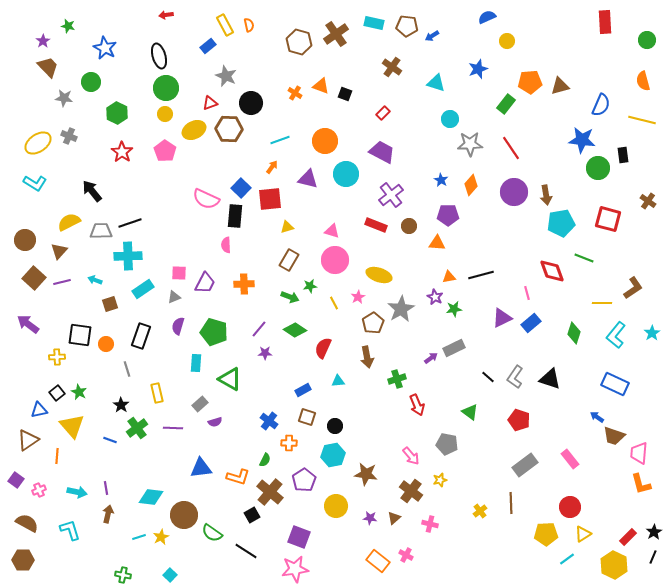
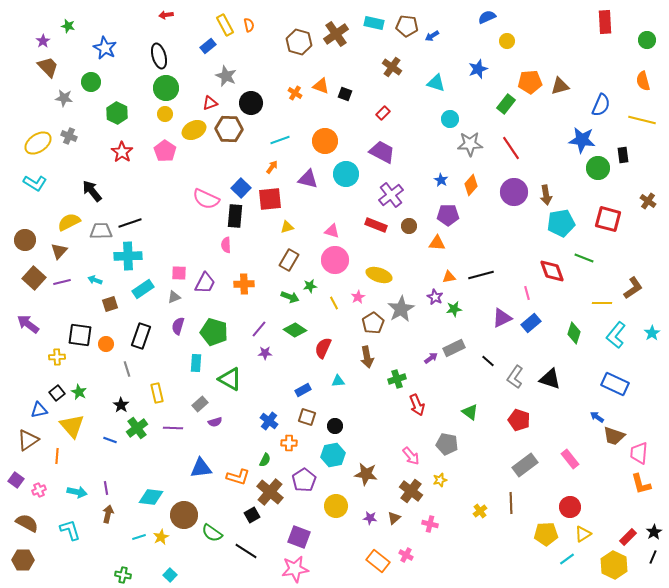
black line at (488, 377): moved 16 px up
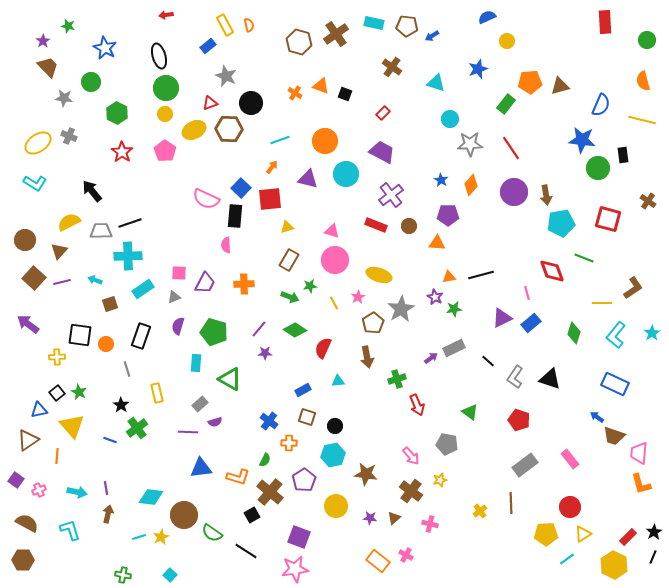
purple line at (173, 428): moved 15 px right, 4 px down
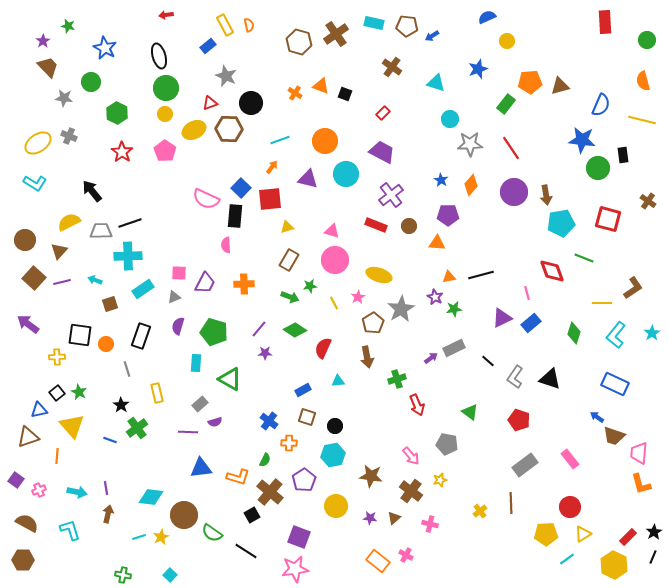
brown triangle at (28, 440): moved 3 px up; rotated 15 degrees clockwise
brown star at (366, 474): moved 5 px right, 2 px down
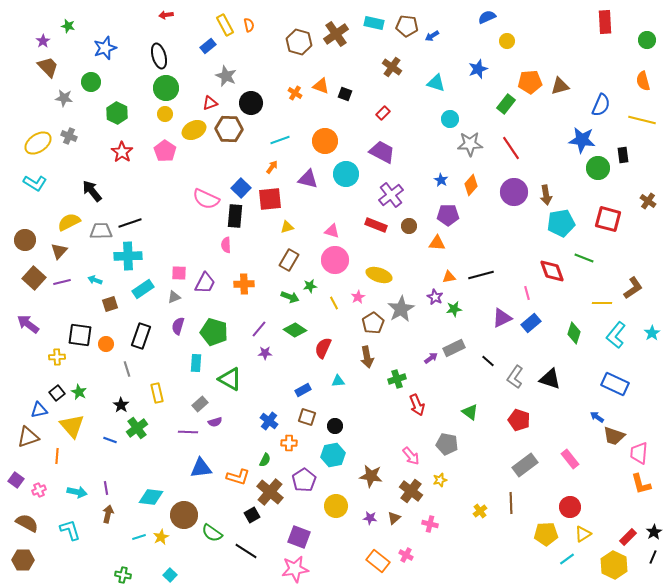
blue star at (105, 48): rotated 25 degrees clockwise
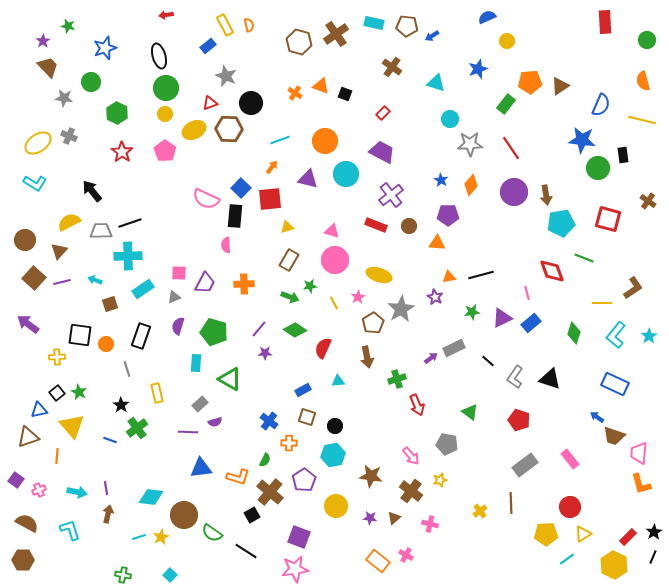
brown triangle at (560, 86): rotated 18 degrees counterclockwise
green star at (454, 309): moved 18 px right, 3 px down
cyan star at (652, 333): moved 3 px left, 3 px down
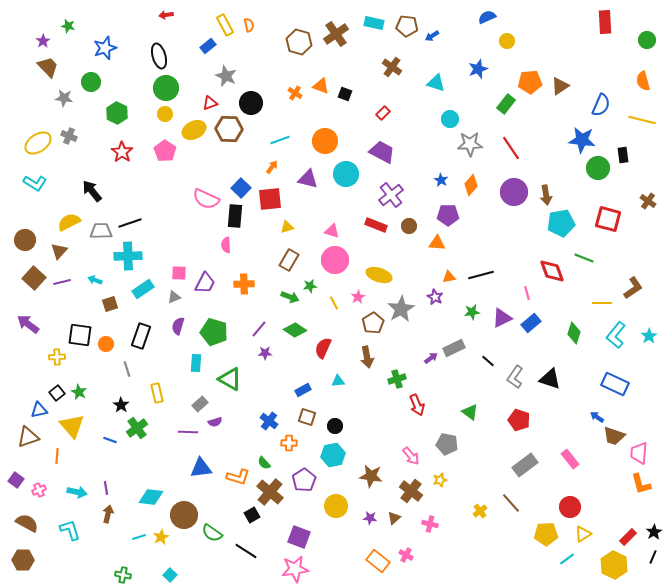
green semicircle at (265, 460): moved 1 px left, 3 px down; rotated 112 degrees clockwise
brown line at (511, 503): rotated 40 degrees counterclockwise
